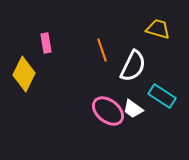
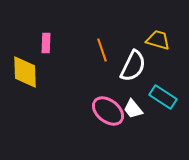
yellow trapezoid: moved 11 px down
pink rectangle: rotated 12 degrees clockwise
yellow diamond: moved 1 px right, 2 px up; rotated 28 degrees counterclockwise
cyan rectangle: moved 1 px right, 1 px down
white trapezoid: rotated 15 degrees clockwise
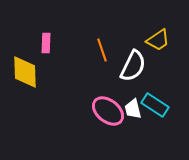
yellow trapezoid: rotated 130 degrees clockwise
cyan rectangle: moved 8 px left, 8 px down
white trapezoid: rotated 25 degrees clockwise
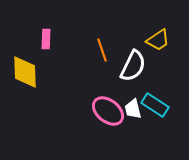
pink rectangle: moved 4 px up
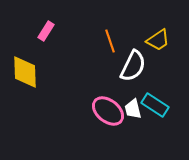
pink rectangle: moved 8 px up; rotated 30 degrees clockwise
orange line: moved 8 px right, 9 px up
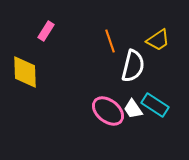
white semicircle: rotated 12 degrees counterclockwise
white trapezoid: rotated 20 degrees counterclockwise
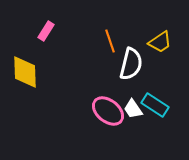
yellow trapezoid: moved 2 px right, 2 px down
white semicircle: moved 2 px left, 2 px up
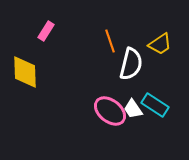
yellow trapezoid: moved 2 px down
pink ellipse: moved 2 px right
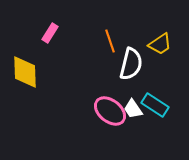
pink rectangle: moved 4 px right, 2 px down
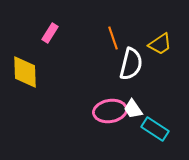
orange line: moved 3 px right, 3 px up
cyan rectangle: moved 24 px down
pink ellipse: rotated 48 degrees counterclockwise
